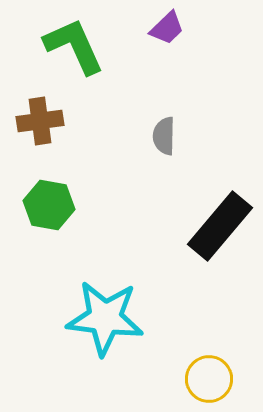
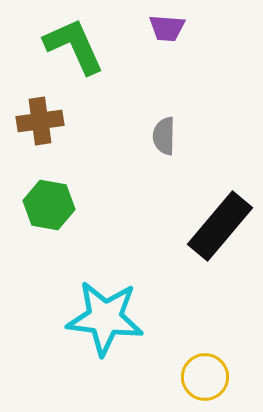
purple trapezoid: rotated 48 degrees clockwise
yellow circle: moved 4 px left, 2 px up
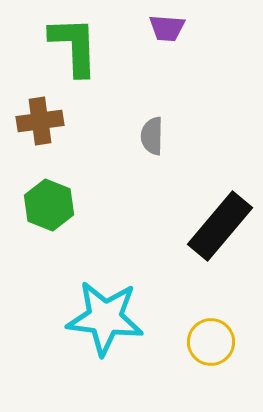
green L-shape: rotated 22 degrees clockwise
gray semicircle: moved 12 px left
green hexagon: rotated 12 degrees clockwise
yellow circle: moved 6 px right, 35 px up
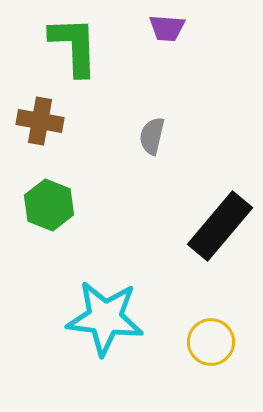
brown cross: rotated 18 degrees clockwise
gray semicircle: rotated 12 degrees clockwise
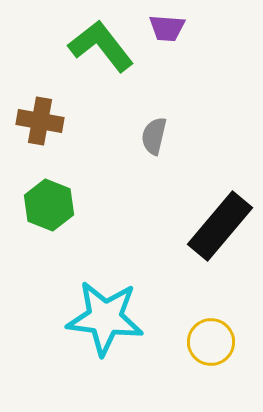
green L-shape: moved 27 px right; rotated 36 degrees counterclockwise
gray semicircle: moved 2 px right
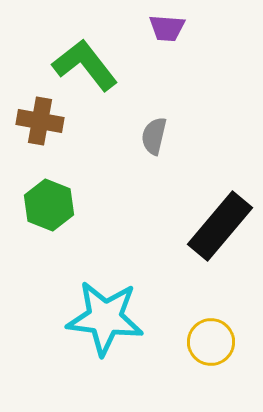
green L-shape: moved 16 px left, 19 px down
